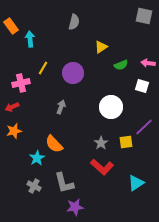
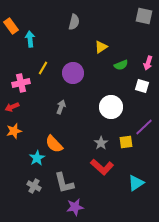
pink arrow: rotated 80 degrees counterclockwise
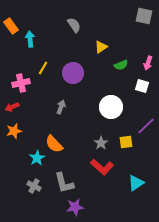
gray semicircle: moved 3 px down; rotated 49 degrees counterclockwise
purple line: moved 2 px right, 1 px up
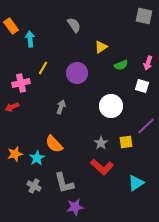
purple circle: moved 4 px right
white circle: moved 1 px up
orange star: moved 1 px right, 23 px down
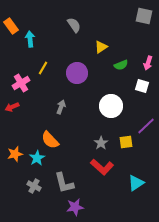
pink cross: rotated 18 degrees counterclockwise
orange semicircle: moved 4 px left, 4 px up
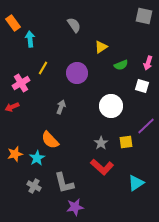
orange rectangle: moved 2 px right, 3 px up
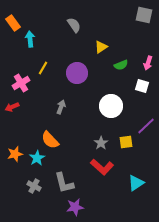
gray square: moved 1 px up
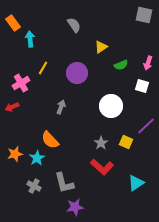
yellow square: rotated 32 degrees clockwise
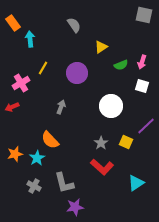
pink arrow: moved 6 px left, 1 px up
